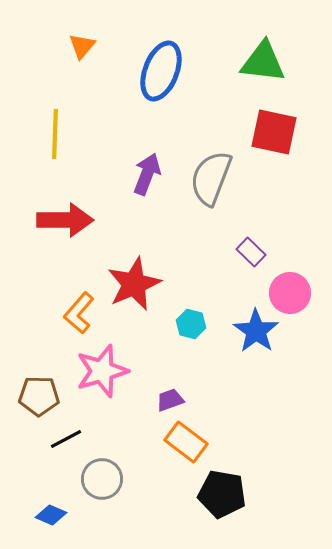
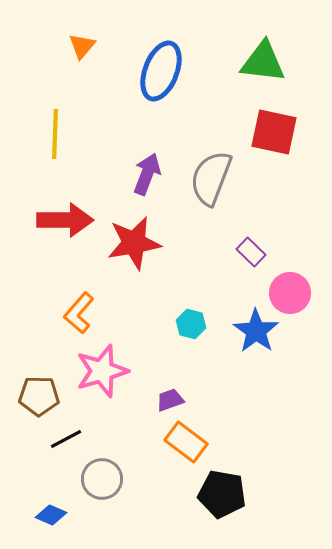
red star: moved 41 px up; rotated 14 degrees clockwise
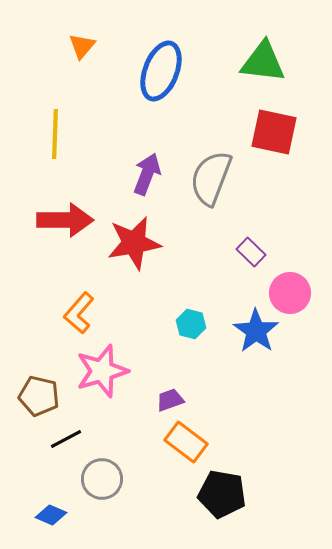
brown pentagon: rotated 12 degrees clockwise
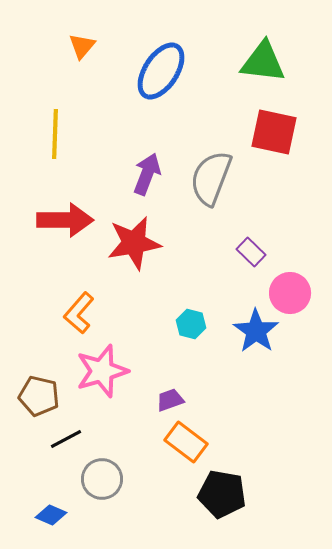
blue ellipse: rotated 12 degrees clockwise
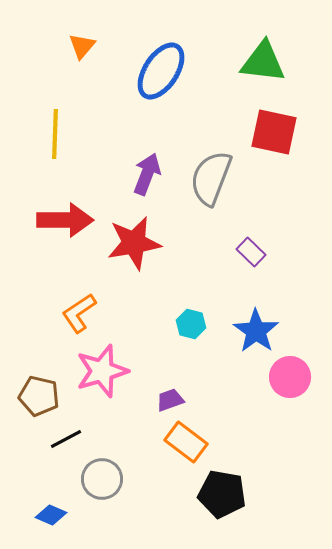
pink circle: moved 84 px down
orange L-shape: rotated 15 degrees clockwise
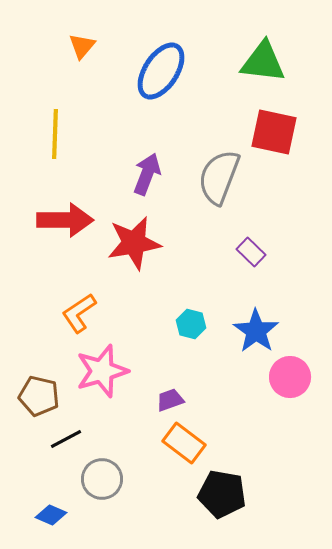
gray semicircle: moved 8 px right, 1 px up
orange rectangle: moved 2 px left, 1 px down
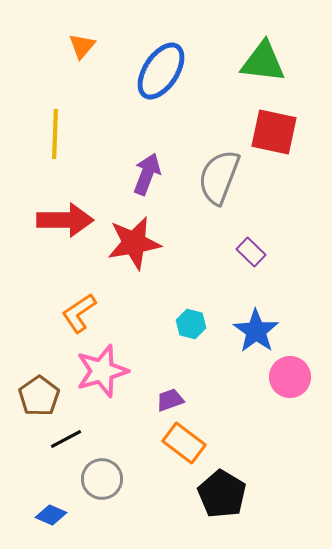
brown pentagon: rotated 24 degrees clockwise
black pentagon: rotated 21 degrees clockwise
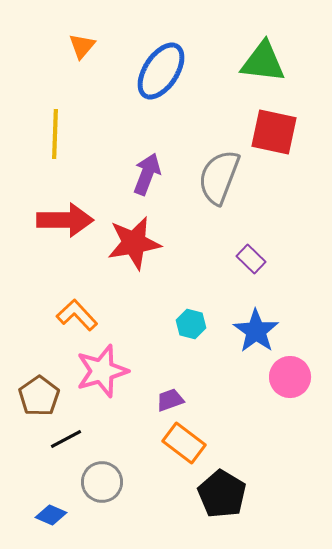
purple rectangle: moved 7 px down
orange L-shape: moved 2 px left, 2 px down; rotated 81 degrees clockwise
gray circle: moved 3 px down
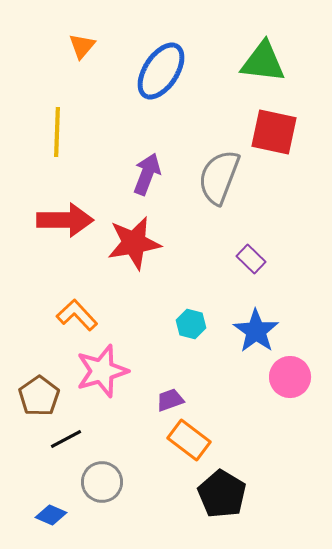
yellow line: moved 2 px right, 2 px up
orange rectangle: moved 5 px right, 3 px up
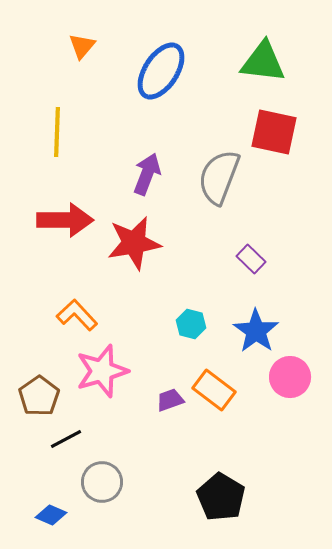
orange rectangle: moved 25 px right, 50 px up
black pentagon: moved 1 px left, 3 px down
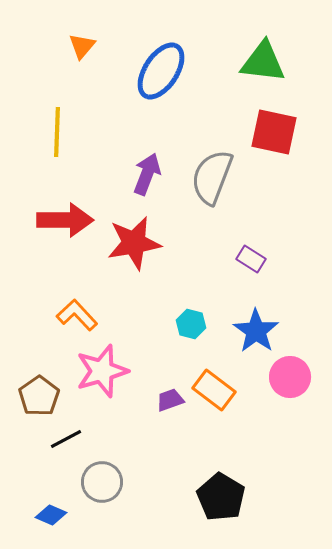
gray semicircle: moved 7 px left
purple rectangle: rotated 12 degrees counterclockwise
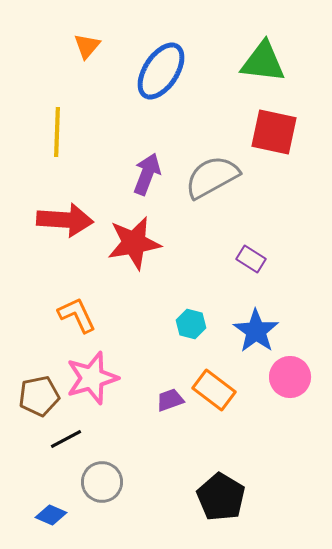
orange triangle: moved 5 px right
gray semicircle: rotated 40 degrees clockwise
red arrow: rotated 4 degrees clockwise
orange L-shape: rotated 18 degrees clockwise
pink star: moved 10 px left, 7 px down
brown pentagon: rotated 24 degrees clockwise
